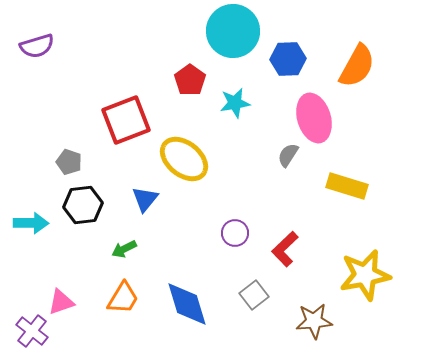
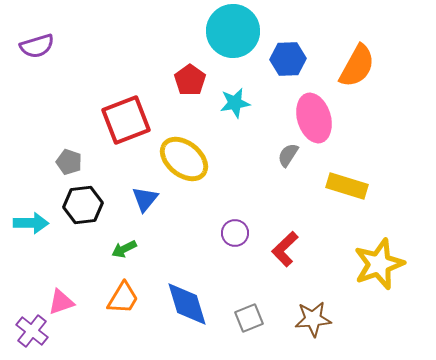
yellow star: moved 14 px right, 11 px up; rotated 9 degrees counterclockwise
gray square: moved 5 px left, 23 px down; rotated 16 degrees clockwise
brown star: moved 1 px left, 2 px up
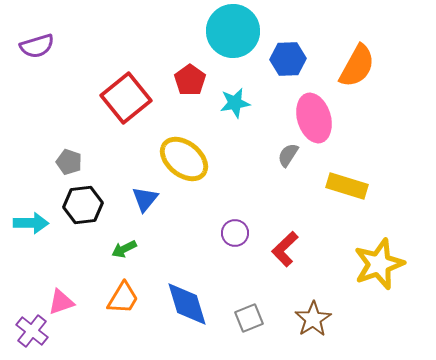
red square: moved 22 px up; rotated 18 degrees counterclockwise
brown star: rotated 27 degrees counterclockwise
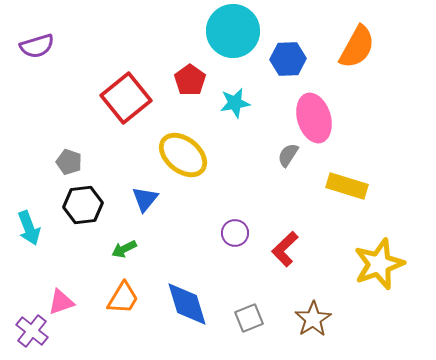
orange semicircle: moved 19 px up
yellow ellipse: moved 1 px left, 4 px up
cyan arrow: moved 2 px left, 5 px down; rotated 68 degrees clockwise
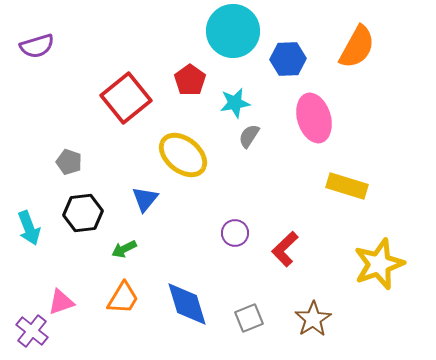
gray semicircle: moved 39 px left, 19 px up
black hexagon: moved 8 px down
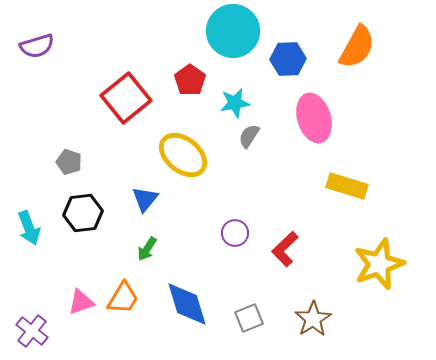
green arrow: moved 23 px right; rotated 30 degrees counterclockwise
pink triangle: moved 20 px right
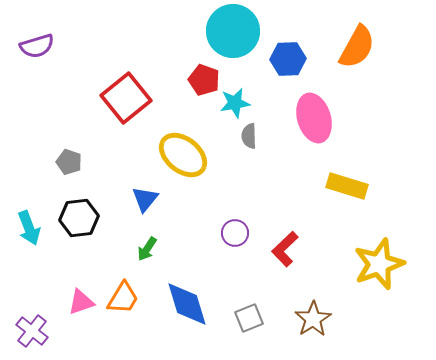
red pentagon: moved 14 px right; rotated 16 degrees counterclockwise
gray semicircle: rotated 35 degrees counterclockwise
black hexagon: moved 4 px left, 5 px down
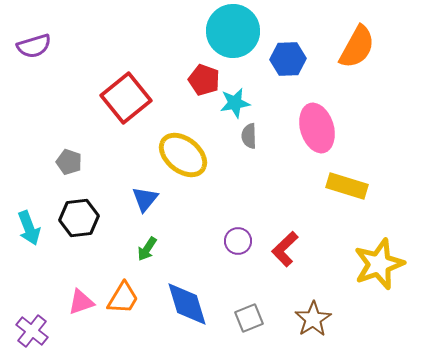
purple semicircle: moved 3 px left
pink ellipse: moved 3 px right, 10 px down
purple circle: moved 3 px right, 8 px down
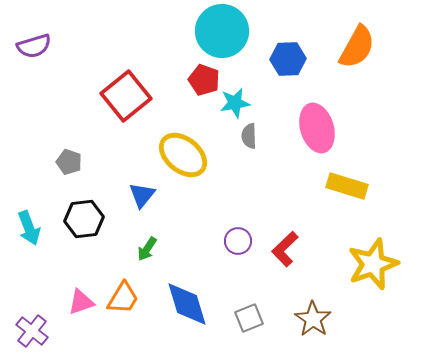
cyan circle: moved 11 px left
red square: moved 2 px up
blue triangle: moved 3 px left, 4 px up
black hexagon: moved 5 px right, 1 px down
yellow star: moved 6 px left
brown star: rotated 6 degrees counterclockwise
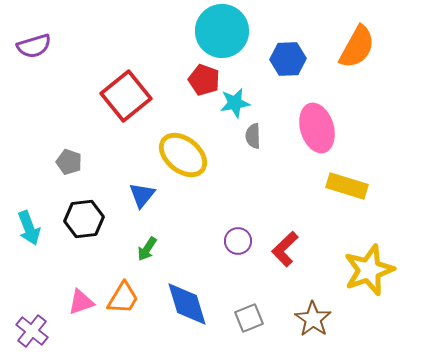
gray semicircle: moved 4 px right
yellow star: moved 4 px left, 6 px down
